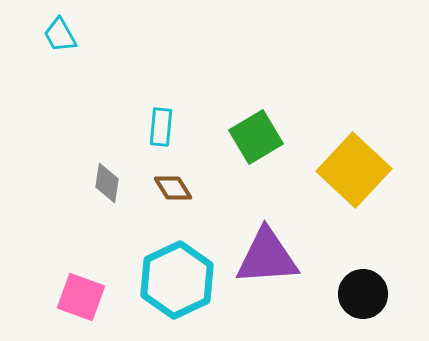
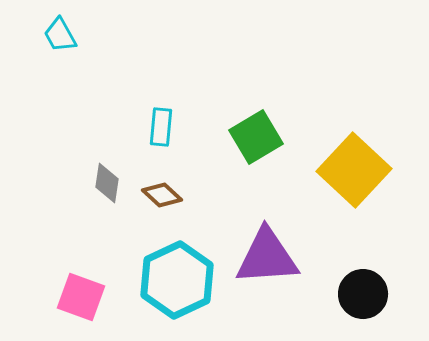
brown diamond: moved 11 px left, 7 px down; rotated 15 degrees counterclockwise
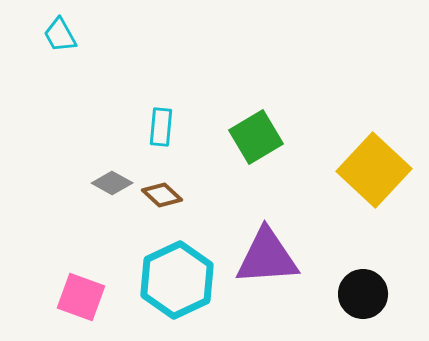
yellow square: moved 20 px right
gray diamond: moved 5 px right; rotated 69 degrees counterclockwise
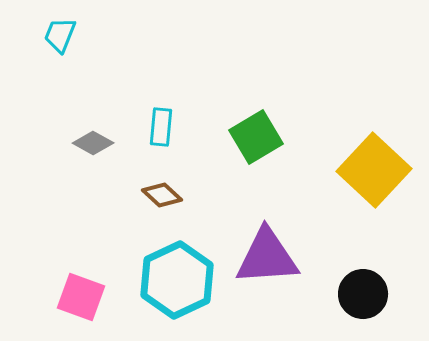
cyan trapezoid: rotated 51 degrees clockwise
gray diamond: moved 19 px left, 40 px up
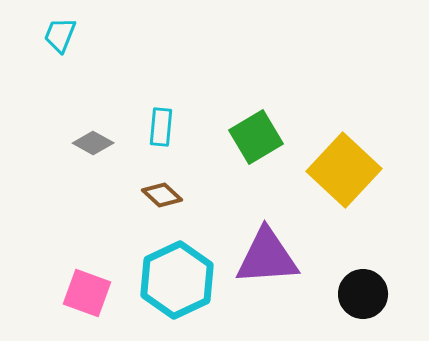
yellow square: moved 30 px left
pink square: moved 6 px right, 4 px up
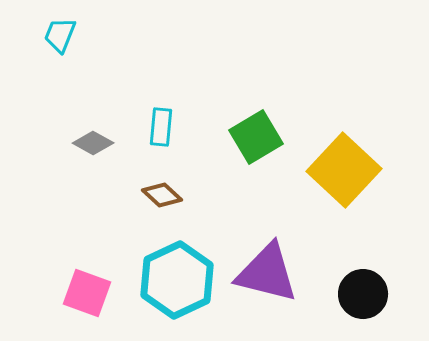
purple triangle: moved 16 px down; rotated 18 degrees clockwise
